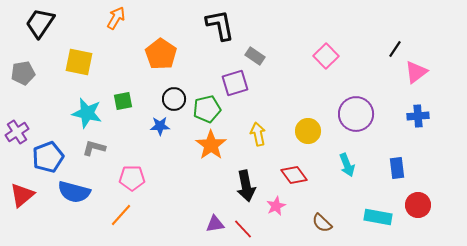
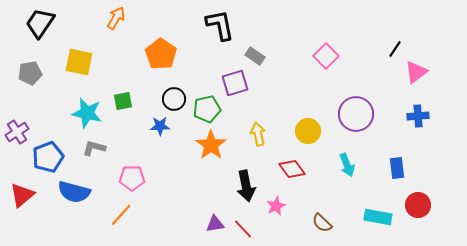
gray pentagon: moved 7 px right
red diamond: moved 2 px left, 6 px up
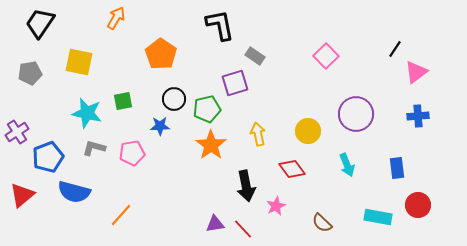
pink pentagon: moved 25 px up; rotated 10 degrees counterclockwise
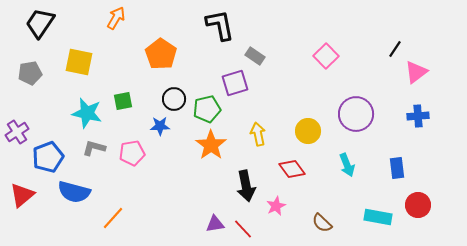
orange line: moved 8 px left, 3 px down
